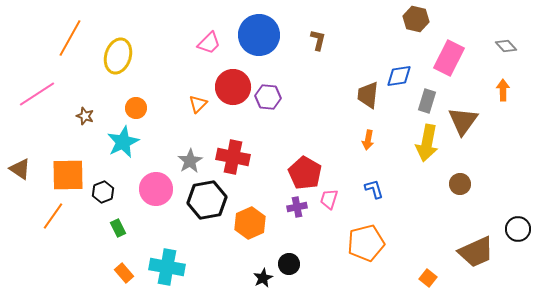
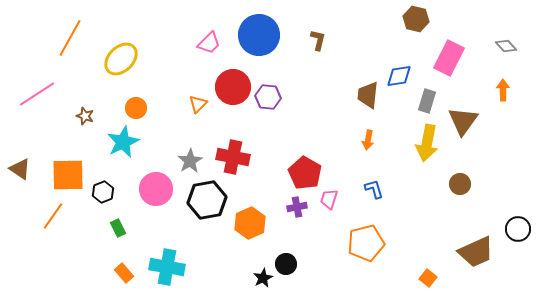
yellow ellipse at (118, 56): moved 3 px right, 3 px down; rotated 28 degrees clockwise
black circle at (289, 264): moved 3 px left
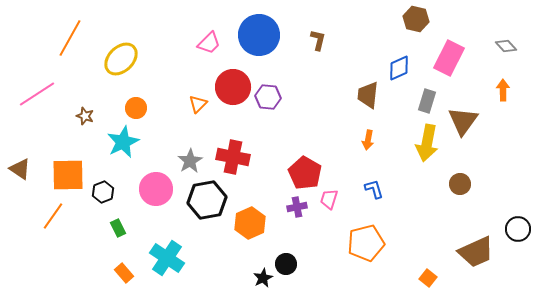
blue diamond at (399, 76): moved 8 px up; rotated 16 degrees counterclockwise
cyan cross at (167, 267): moved 9 px up; rotated 24 degrees clockwise
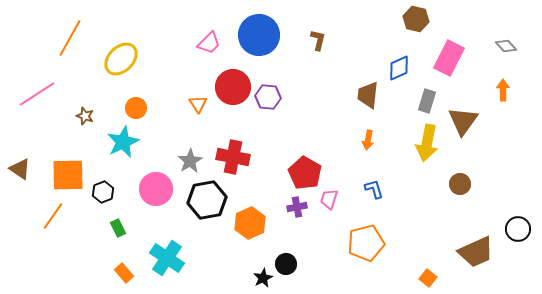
orange triangle at (198, 104): rotated 18 degrees counterclockwise
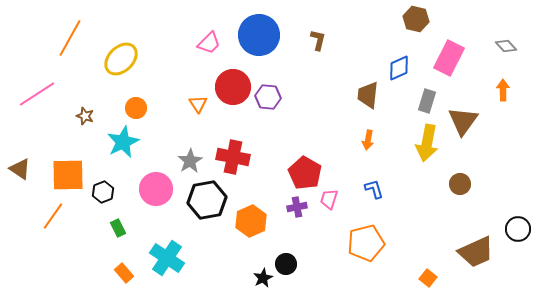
orange hexagon at (250, 223): moved 1 px right, 2 px up
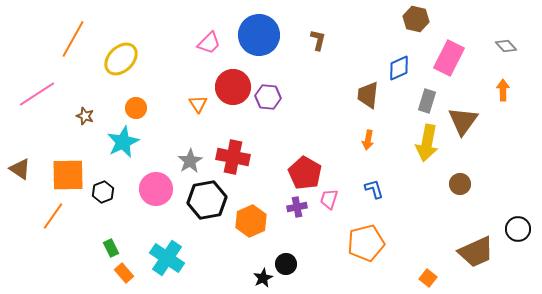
orange line at (70, 38): moved 3 px right, 1 px down
green rectangle at (118, 228): moved 7 px left, 20 px down
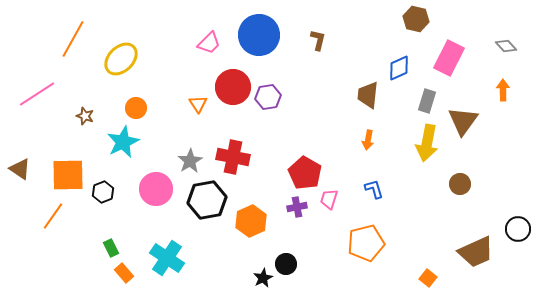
purple hexagon at (268, 97): rotated 15 degrees counterclockwise
